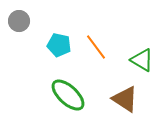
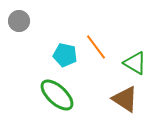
cyan pentagon: moved 6 px right, 10 px down
green triangle: moved 7 px left, 3 px down
green ellipse: moved 11 px left
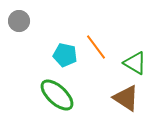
brown triangle: moved 1 px right, 1 px up
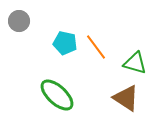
cyan pentagon: moved 12 px up
green triangle: rotated 15 degrees counterclockwise
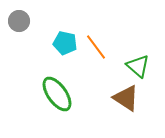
green triangle: moved 3 px right, 3 px down; rotated 25 degrees clockwise
green ellipse: moved 1 px up; rotated 12 degrees clockwise
